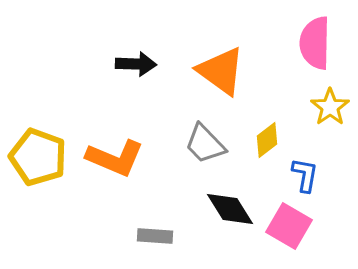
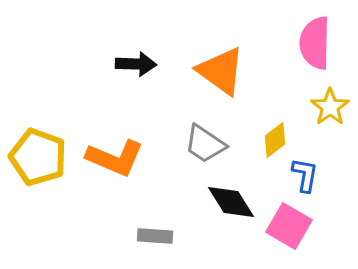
yellow diamond: moved 8 px right
gray trapezoid: rotated 12 degrees counterclockwise
black diamond: moved 1 px right, 7 px up
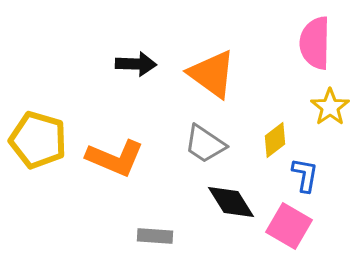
orange triangle: moved 9 px left, 3 px down
yellow pentagon: moved 17 px up; rotated 4 degrees counterclockwise
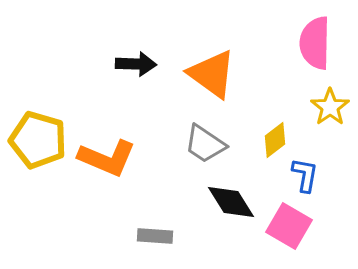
orange L-shape: moved 8 px left
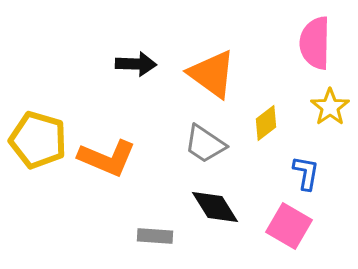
yellow diamond: moved 9 px left, 17 px up
blue L-shape: moved 1 px right, 2 px up
black diamond: moved 16 px left, 5 px down
